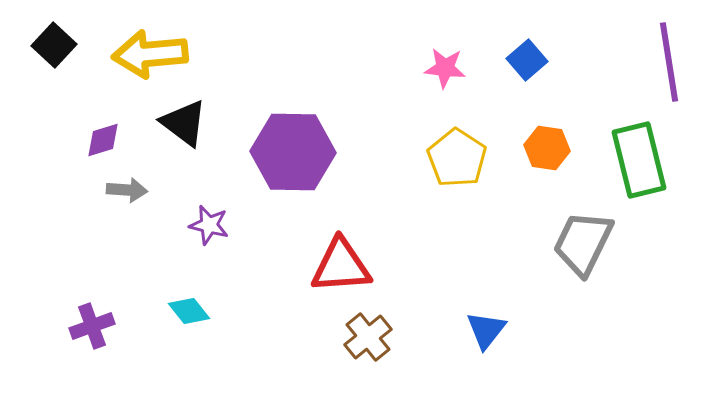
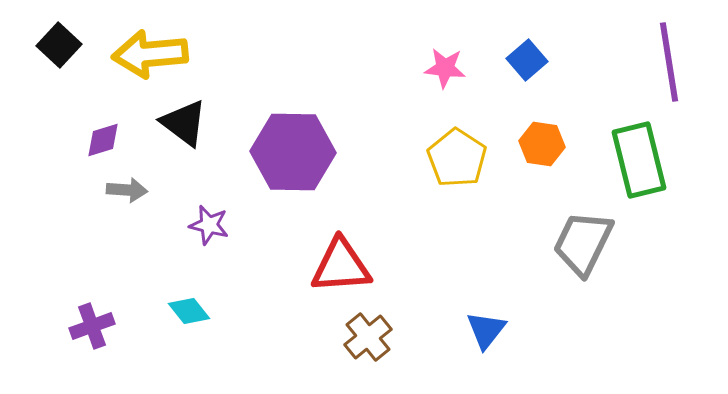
black square: moved 5 px right
orange hexagon: moved 5 px left, 4 px up
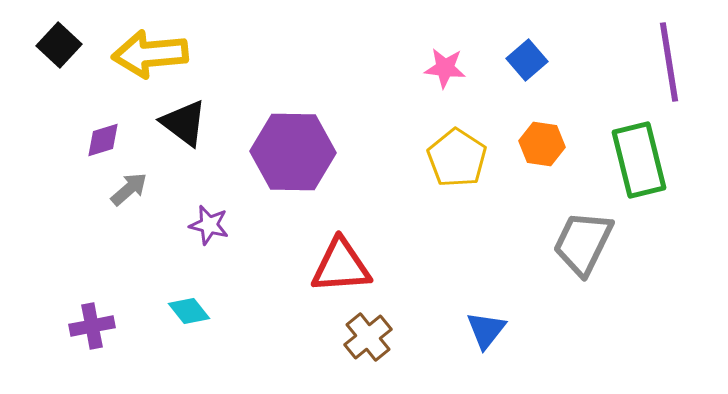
gray arrow: moved 2 px right, 1 px up; rotated 45 degrees counterclockwise
purple cross: rotated 9 degrees clockwise
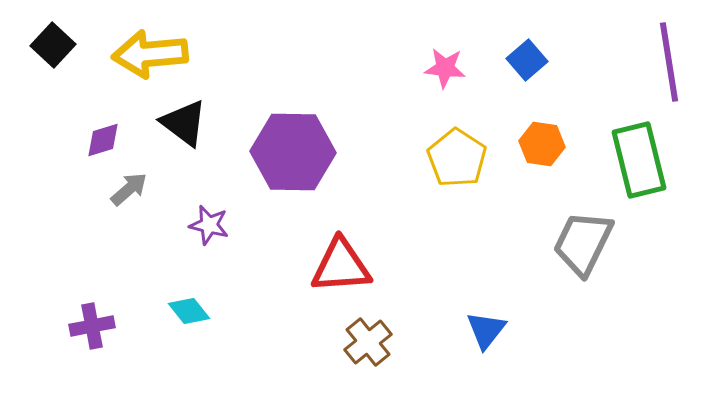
black square: moved 6 px left
brown cross: moved 5 px down
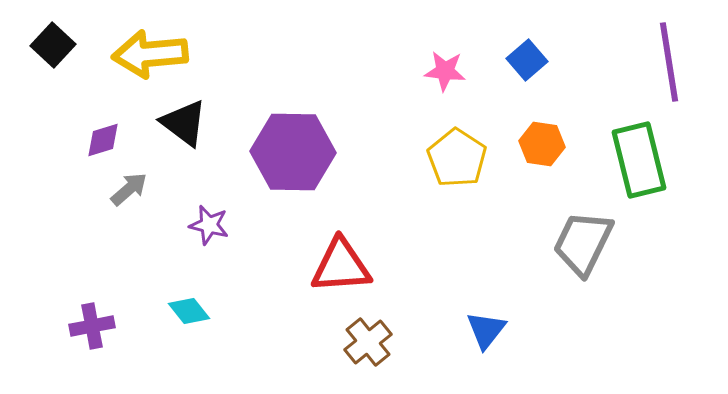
pink star: moved 3 px down
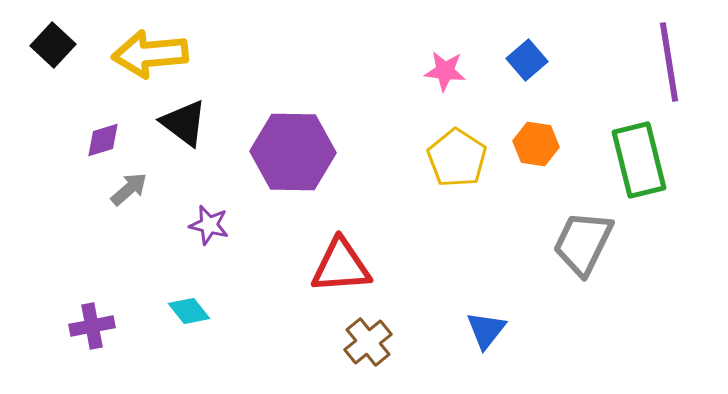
orange hexagon: moved 6 px left
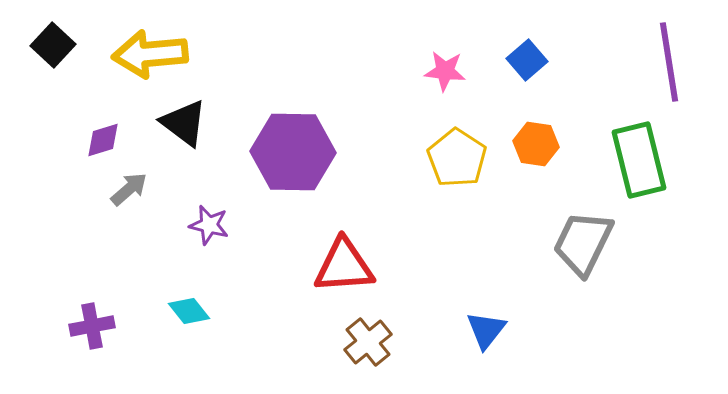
red triangle: moved 3 px right
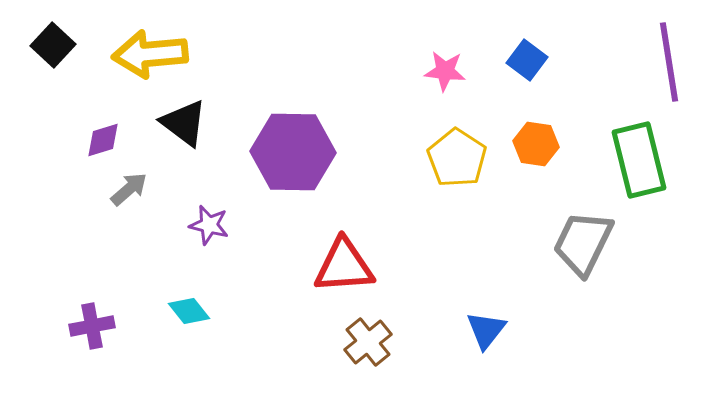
blue square: rotated 12 degrees counterclockwise
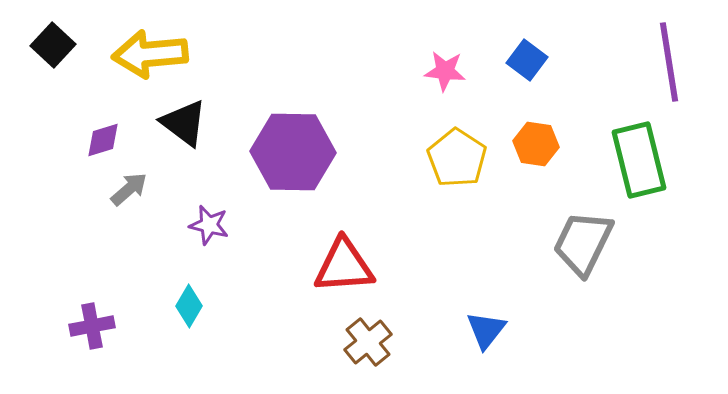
cyan diamond: moved 5 px up; rotated 69 degrees clockwise
